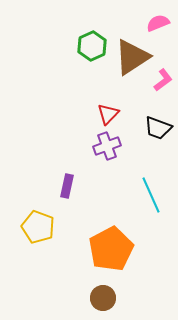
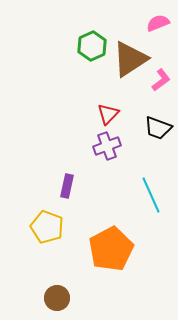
brown triangle: moved 2 px left, 2 px down
pink L-shape: moved 2 px left
yellow pentagon: moved 9 px right
brown circle: moved 46 px left
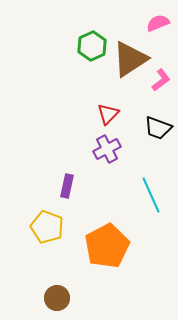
purple cross: moved 3 px down; rotated 8 degrees counterclockwise
orange pentagon: moved 4 px left, 3 px up
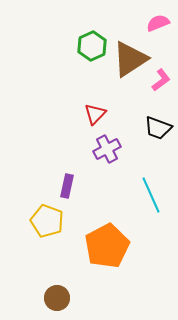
red triangle: moved 13 px left
yellow pentagon: moved 6 px up
